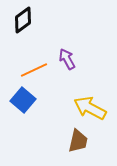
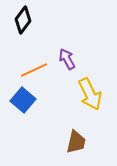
black diamond: rotated 16 degrees counterclockwise
yellow arrow: moved 14 px up; rotated 144 degrees counterclockwise
brown trapezoid: moved 2 px left, 1 px down
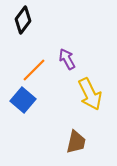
orange line: rotated 20 degrees counterclockwise
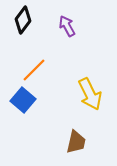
purple arrow: moved 33 px up
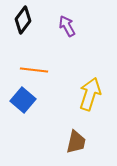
orange line: rotated 52 degrees clockwise
yellow arrow: rotated 136 degrees counterclockwise
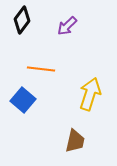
black diamond: moved 1 px left
purple arrow: rotated 105 degrees counterclockwise
orange line: moved 7 px right, 1 px up
brown trapezoid: moved 1 px left, 1 px up
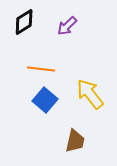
black diamond: moved 2 px right, 2 px down; rotated 20 degrees clockwise
yellow arrow: rotated 56 degrees counterclockwise
blue square: moved 22 px right
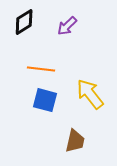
blue square: rotated 25 degrees counterclockwise
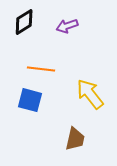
purple arrow: rotated 25 degrees clockwise
blue square: moved 15 px left
brown trapezoid: moved 2 px up
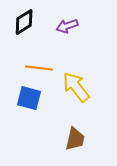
orange line: moved 2 px left, 1 px up
yellow arrow: moved 14 px left, 7 px up
blue square: moved 1 px left, 2 px up
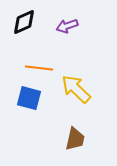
black diamond: rotated 8 degrees clockwise
yellow arrow: moved 2 px down; rotated 8 degrees counterclockwise
